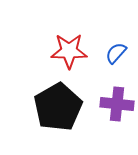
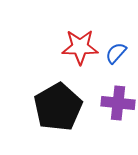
red star: moved 11 px right, 4 px up
purple cross: moved 1 px right, 1 px up
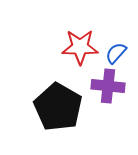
purple cross: moved 10 px left, 17 px up
black pentagon: rotated 12 degrees counterclockwise
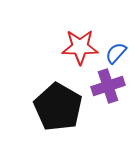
purple cross: rotated 24 degrees counterclockwise
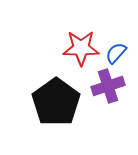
red star: moved 1 px right, 1 px down
black pentagon: moved 2 px left, 5 px up; rotated 6 degrees clockwise
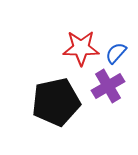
purple cross: rotated 12 degrees counterclockwise
black pentagon: rotated 24 degrees clockwise
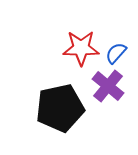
purple cross: rotated 20 degrees counterclockwise
black pentagon: moved 4 px right, 6 px down
